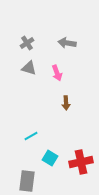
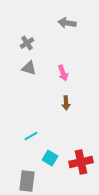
gray arrow: moved 20 px up
pink arrow: moved 6 px right
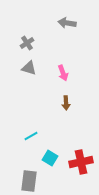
gray rectangle: moved 2 px right
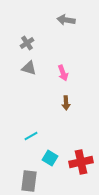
gray arrow: moved 1 px left, 3 px up
